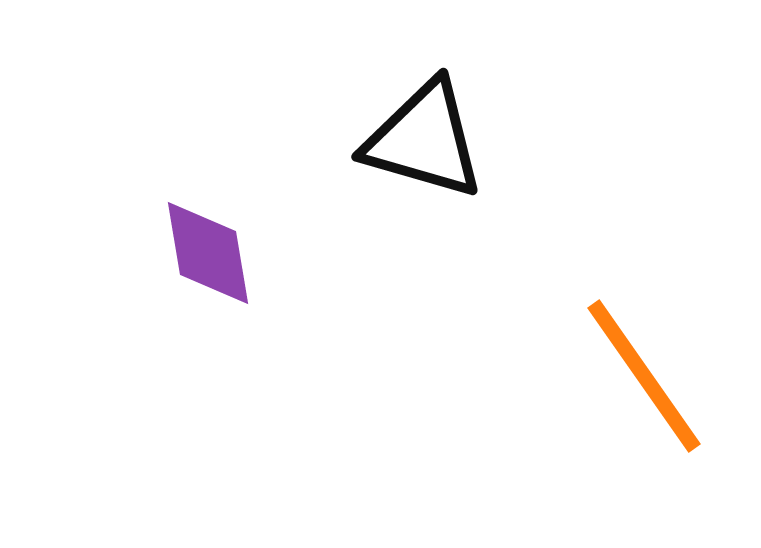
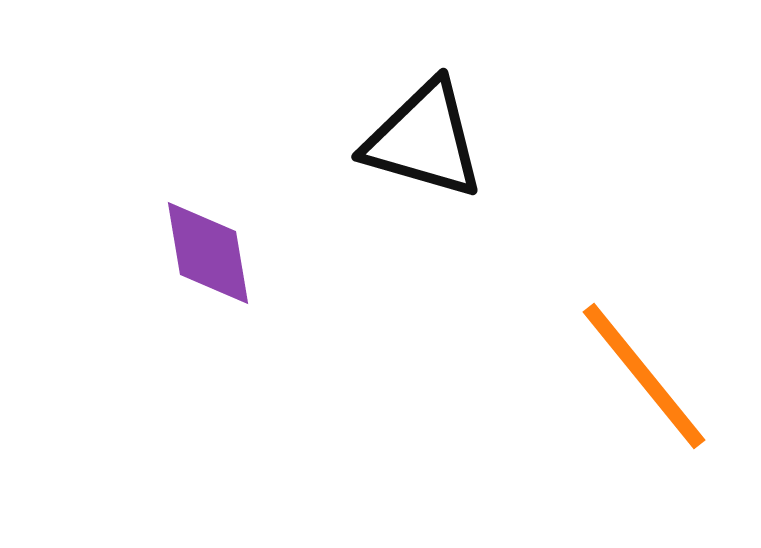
orange line: rotated 4 degrees counterclockwise
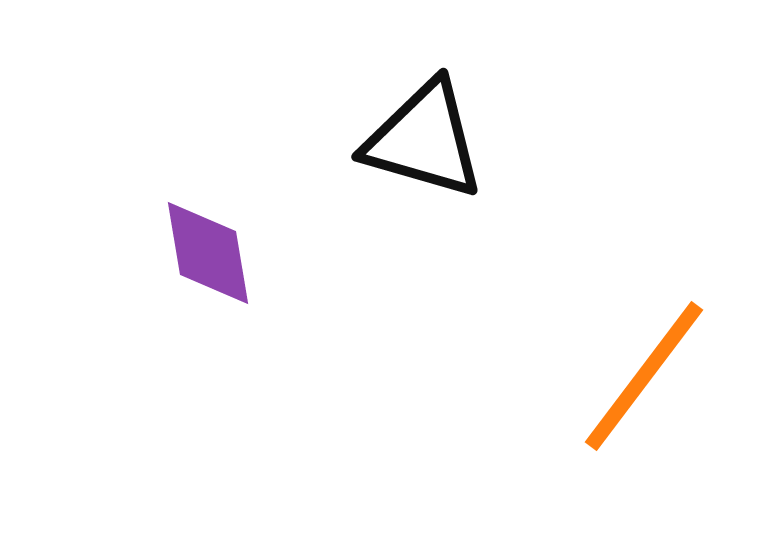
orange line: rotated 76 degrees clockwise
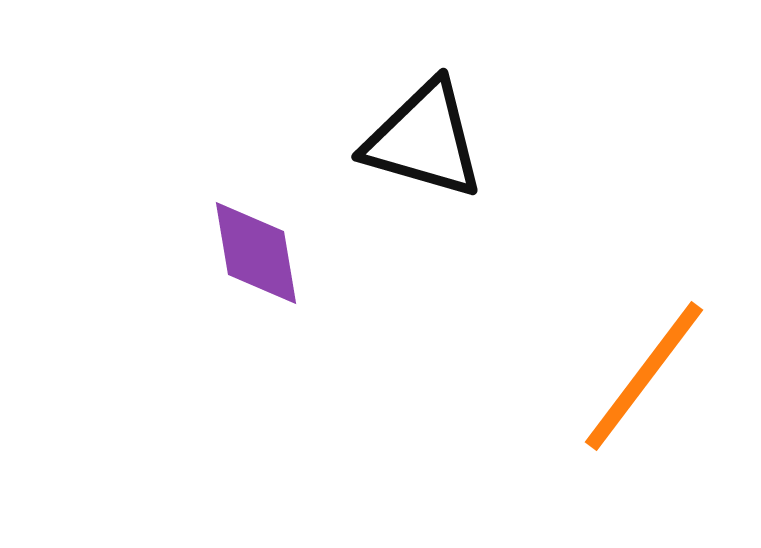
purple diamond: moved 48 px right
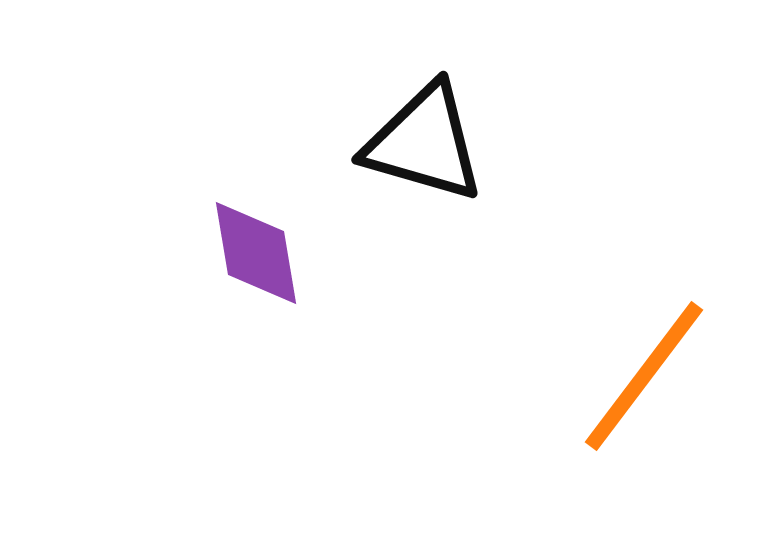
black triangle: moved 3 px down
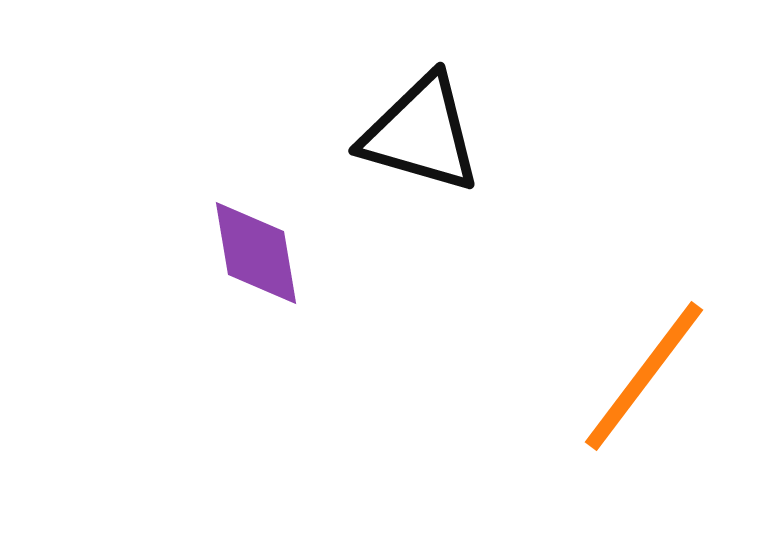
black triangle: moved 3 px left, 9 px up
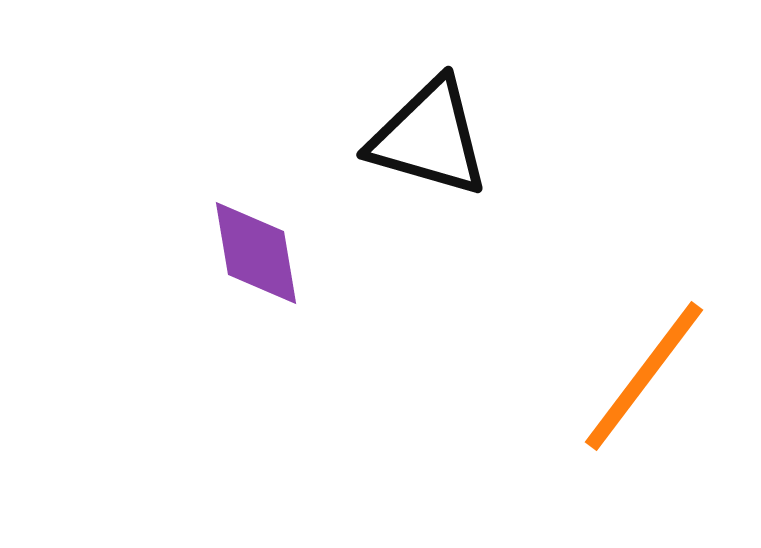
black triangle: moved 8 px right, 4 px down
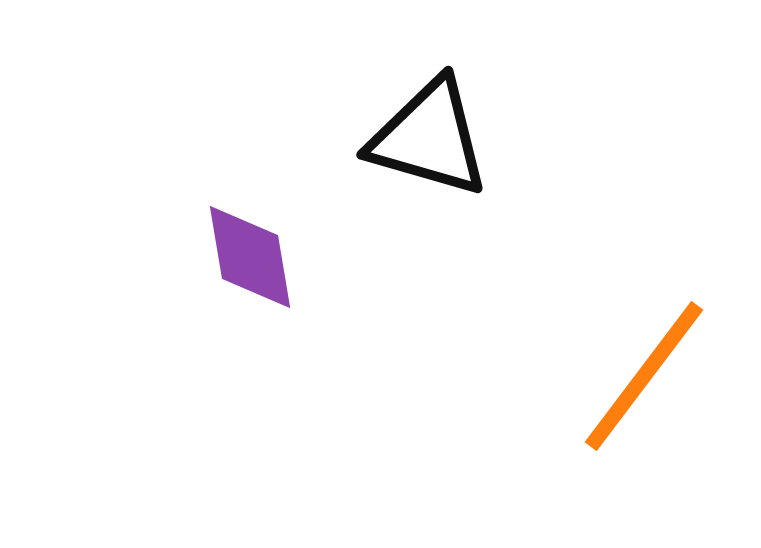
purple diamond: moved 6 px left, 4 px down
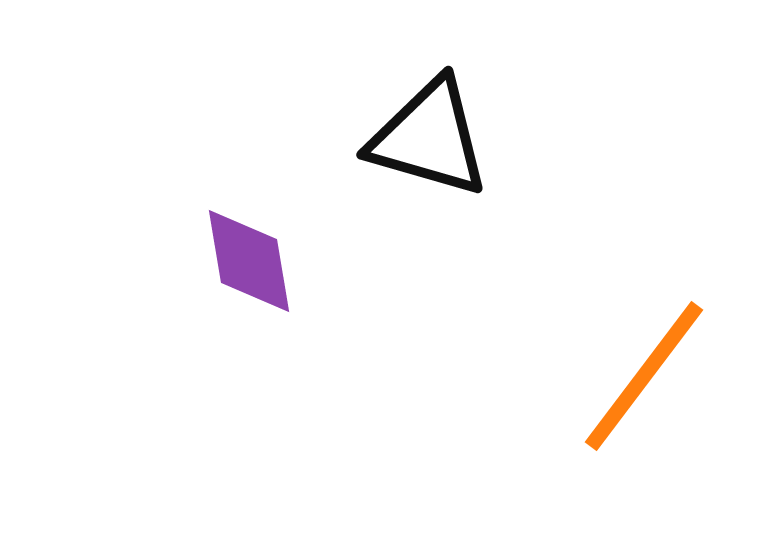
purple diamond: moved 1 px left, 4 px down
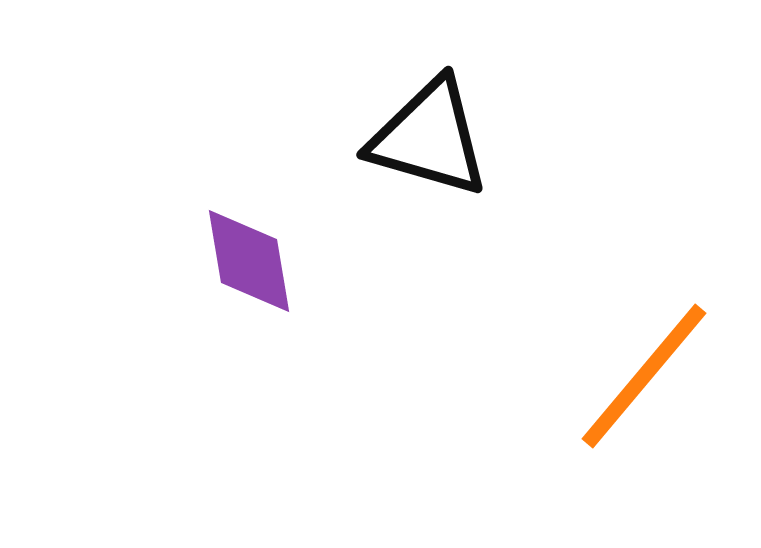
orange line: rotated 3 degrees clockwise
